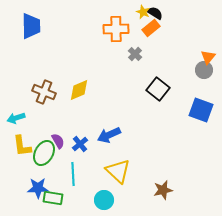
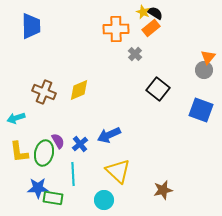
yellow L-shape: moved 3 px left, 6 px down
green ellipse: rotated 15 degrees counterclockwise
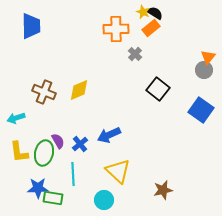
blue square: rotated 15 degrees clockwise
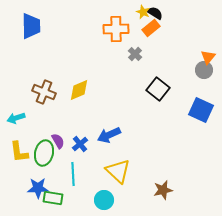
blue square: rotated 10 degrees counterclockwise
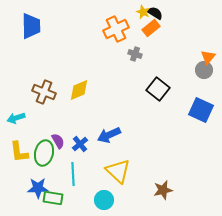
orange cross: rotated 25 degrees counterclockwise
gray cross: rotated 24 degrees counterclockwise
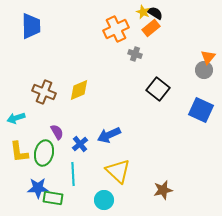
purple semicircle: moved 1 px left, 9 px up
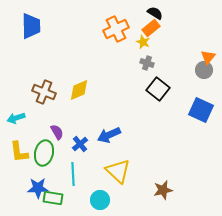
yellow star: moved 30 px down
gray cross: moved 12 px right, 9 px down
cyan circle: moved 4 px left
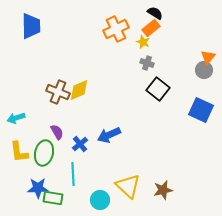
brown cross: moved 14 px right
yellow triangle: moved 10 px right, 15 px down
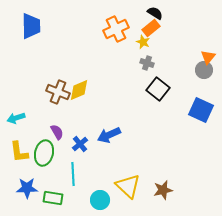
blue star: moved 11 px left
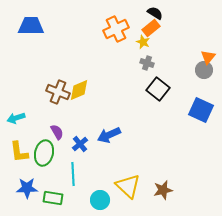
blue trapezoid: rotated 88 degrees counterclockwise
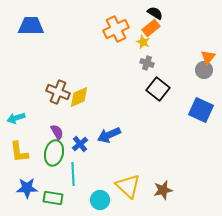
yellow diamond: moved 7 px down
green ellipse: moved 10 px right
